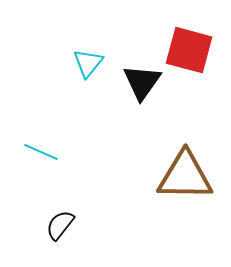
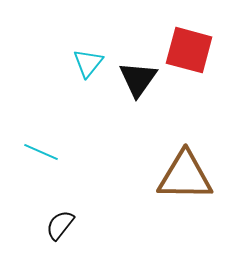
black triangle: moved 4 px left, 3 px up
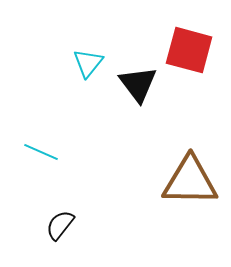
black triangle: moved 5 px down; rotated 12 degrees counterclockwise
brown triangle: moved 5 px right, 5 px down
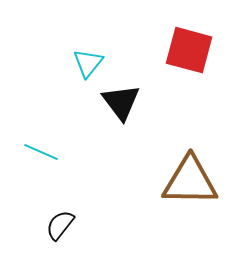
black triangle: moved 17 px left, 18 px down
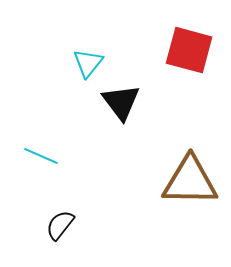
cyan line: moved 4 px down
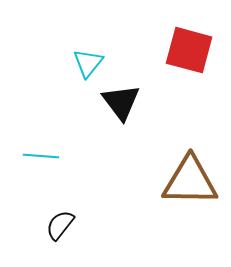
cyan line: rotated 20 degrees counterclockwise
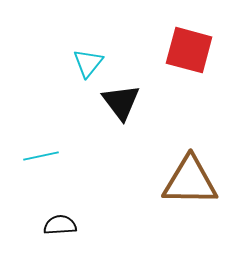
cyan line: rotated 16 degrees counterclockwise
black semicircle: rotated 48 degrees clockwise
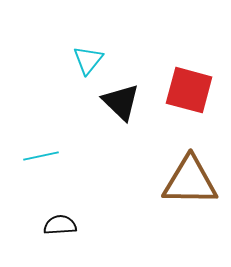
red square: moved 40 px down
cyan triangle: moved 3 px up
black triangle: rotated 9 degrees counterclockwise
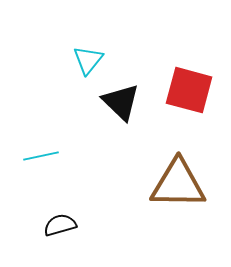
brown triangle: moved 12 px left, 3 px down
black semicircle: rotated 12 degrees counterclockwise
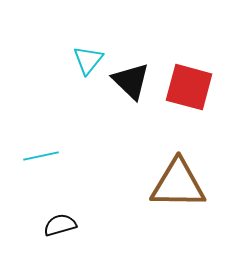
red square: moved 3 px up
black triangle: moved 10 px right, 21 px up
